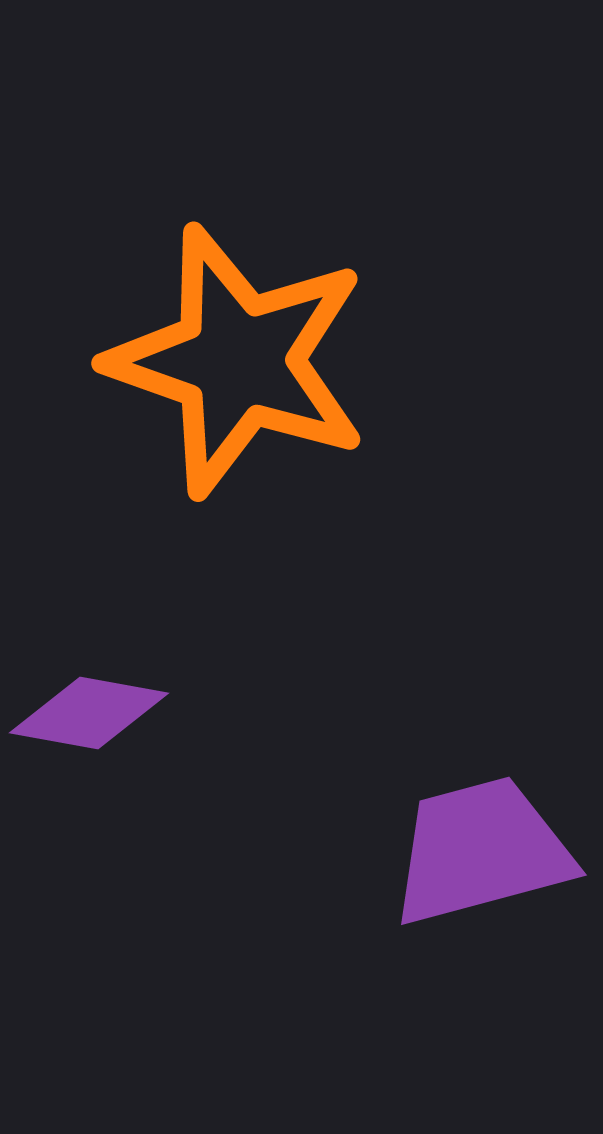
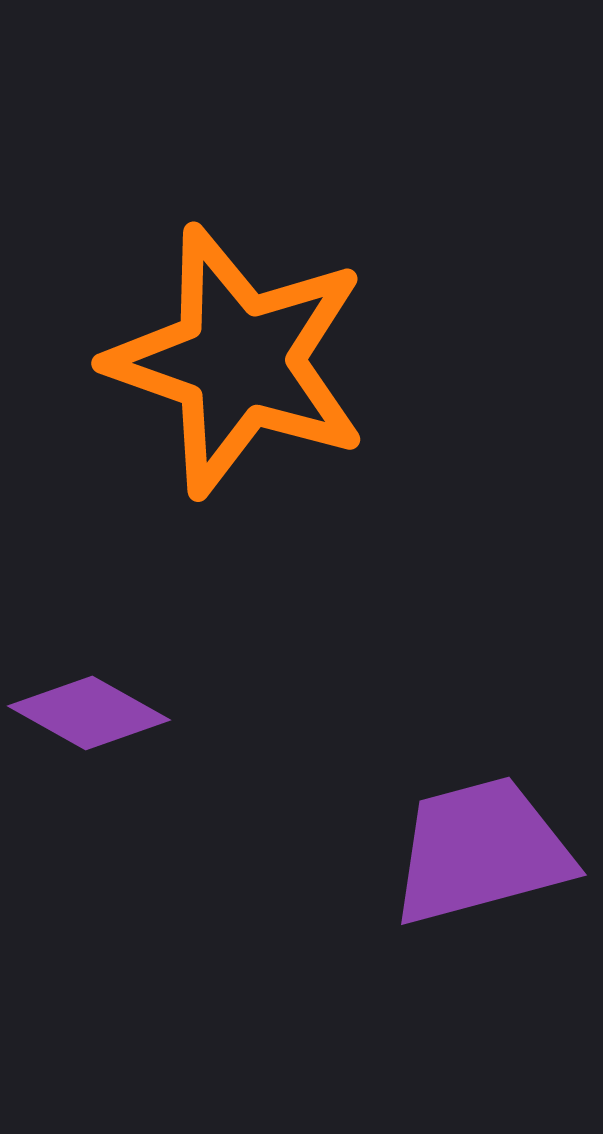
purple diamond: rotated 19 degrees clockwise
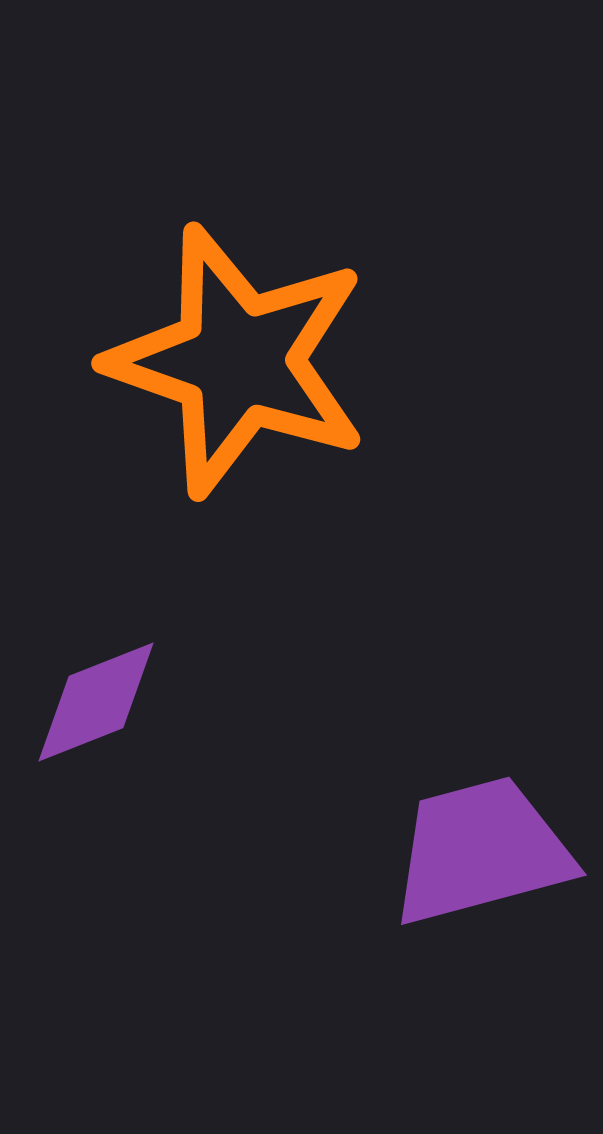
purple diamond: moved 7 px right, 11 px up; rotated 51 degrees counterclockwise
